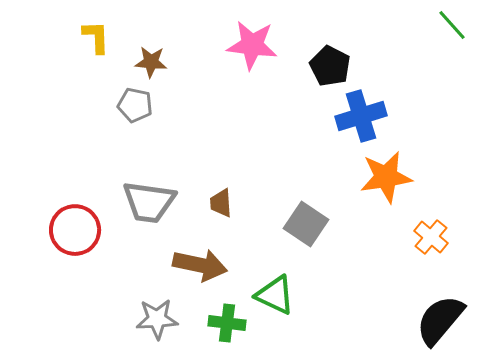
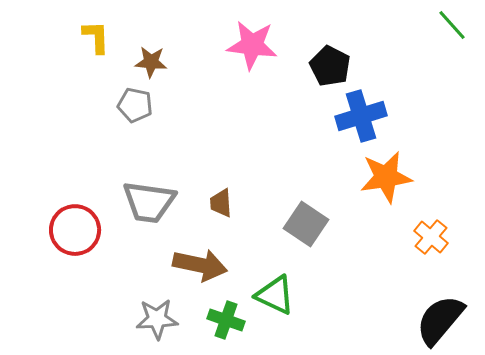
green cross: moved 1 px left, 3 px up; rotated 12 degrees clockwise
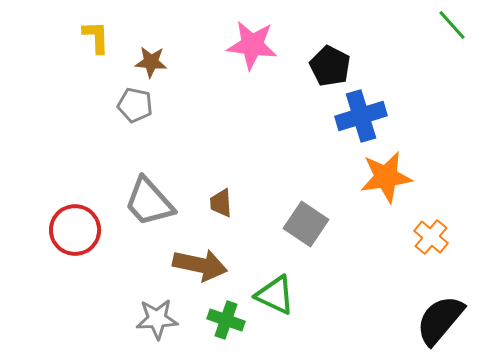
gray trapezoid: rotated 40 degrees clockwise
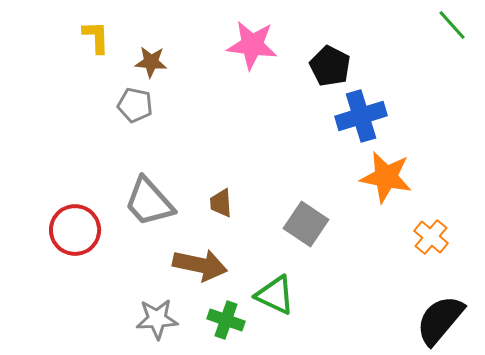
orange star: rotated 20 degrees clockwise
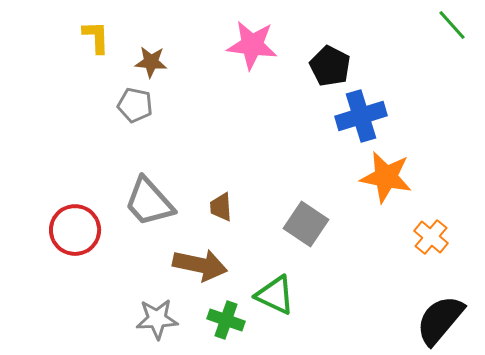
brown trapezoid: moved 4 px down
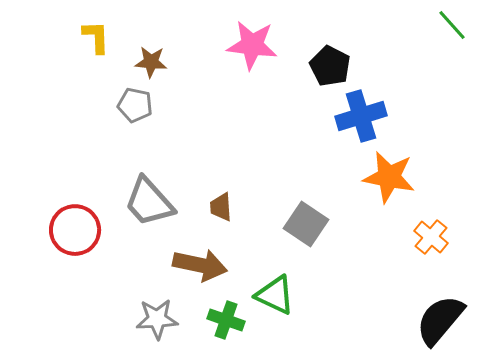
orange star: moved 3 px right
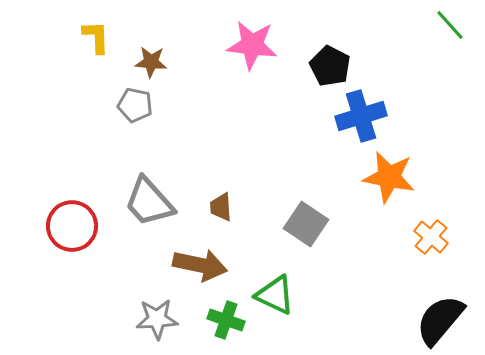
green line: moved 2 px left
red circle: moved 3 px left, 4 px up
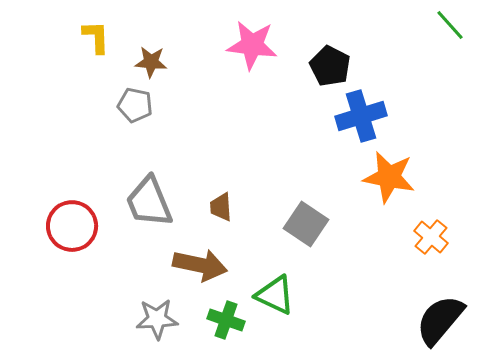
gray trapezoid: rotated 20 degrees clockwise
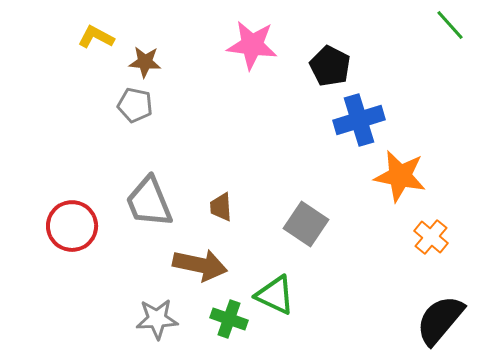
yellow L-shape: rotated 60 degrees counterclockwise
brown star: moved 6 px left
blue cross: moved 2 px left, 4 px down
orange star: moved 11 px right, 1 px up
green cross: moved 3 px right, 1 px up
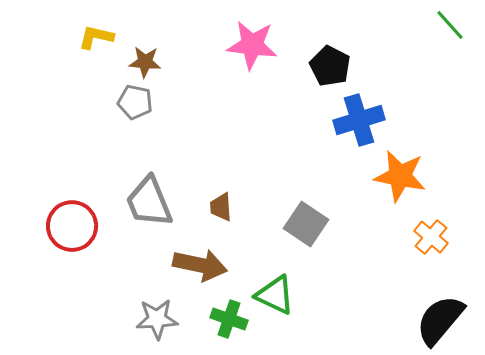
yellow L-shape: rotated 15 degrees counterclockwise
gray pentagon: moved 3 px up
